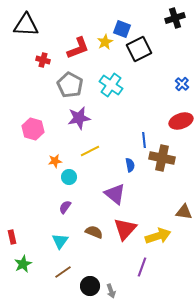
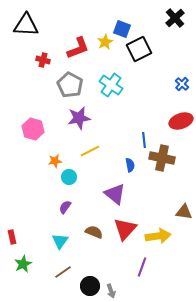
black cross: rotated 24 degrees counterclockwise
yellow arrow: rotated 10 degrees clockwise
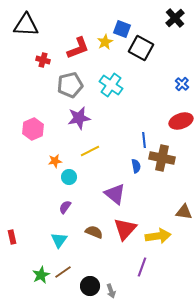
black square: moved 2 px right, 1 px up; rotated 35 degrees counterclockwise
gray pentagon: rotated 30 degrees clockwise
pink hexagon: rotated 20 degrees clockwise
blue semicircle: moved 6 px right, 1 px down
cyan triangle: moved 1 px left, 1 px up
green star: moved 18 px right, 11 px down
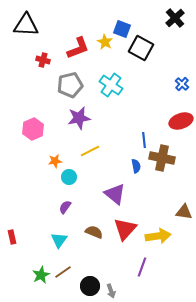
yellow star: rotated 14 degrees counterclockwise
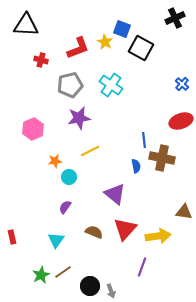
black cross: rotated 18 degrees clockwise
red cross: moved 2 px left
cyan triangle: moved 3 px left
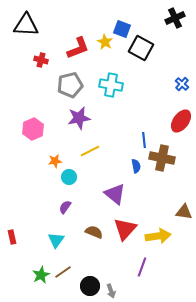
cyan cross: rotated 25 degrees counterclockwise
red ellipse: rotated 35 degrees counterclockwise
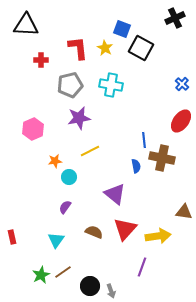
yellow star: moved 6 px down
red L-shape: rotated 75 degrees counterclockwise
red cross: rotated 16 degrees counterclockwise
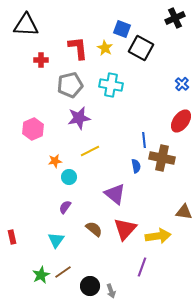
brown semicircle: moved 3 px up; rotated 18 degrees clockwise
